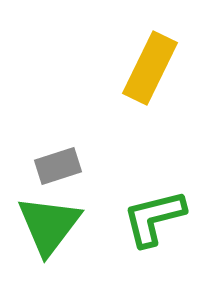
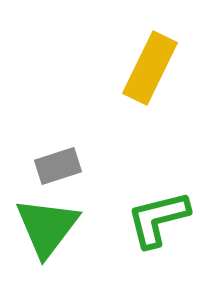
green L-shape: moved 4 px right, 1 px down
green triangle: moved 2 px left, 2 px down
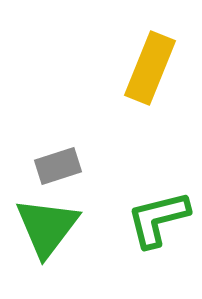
yellow rectangle: rotated 4 degrees counterclockwise
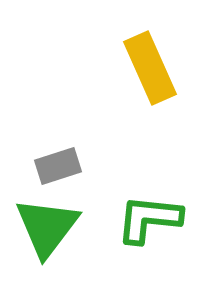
yellow rectangle: rotated 46 degrees counterclockwise
green L-shape: moved 9 px left; rotated 20 degrees clockwise
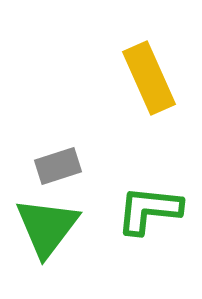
yellow rectangle: moved 1 px left, 10 px down
green L-shape: moved 9 px up
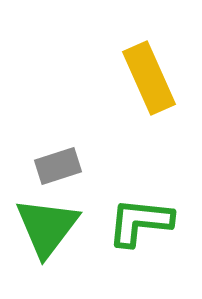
green L-shape: moved 9 px left, 12 px down
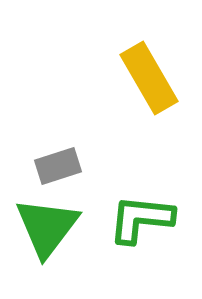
yellow rectangle: rotated 6 degrees counterclockwise
green L-shape: moved 1 px right, 3 px up
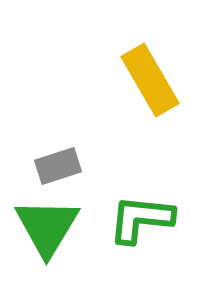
yellow rectangle: moved 1 px right, 2 px down
green triangle: rotated 6 degrees counterclockwise
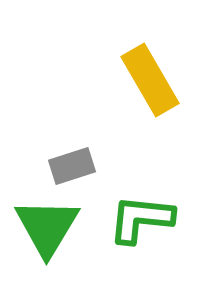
gray rectangle: moved 14 px right
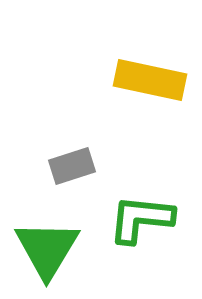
yellow rectangle: rotated 48 degrees counterclockwise
green triangle: moved 22 px down
